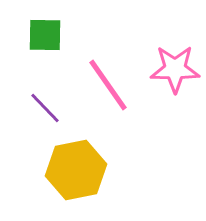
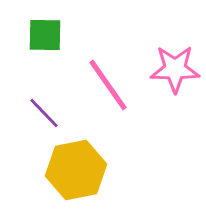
purple line: moved 1 px left, 5 px down
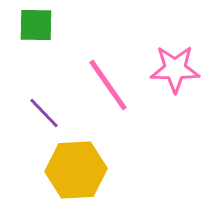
green square: moved 9 px left, 10 px up
yellow hexagon: rotated 8 degrees clockwise
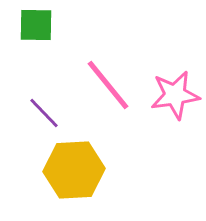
pink star: moved 26 px down; rotated 9 degrees counterclockwise
pink line: rotated 4 degrees counterclockwise
yellow hexagon: moved 2 px left
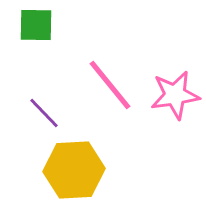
pink line: moved 2 px right
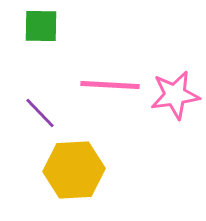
green square: moved 5 px right, 1 px down
pink line: rotated 48 degrees counterclockwise
purple line: moved 4 px left
